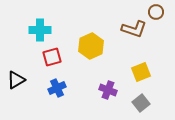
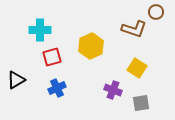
yellow square: moved 4 px left, 4 px up; rotated 36 degrees counterclockwise
purple cross: moved 5 px right
gray square: rotated 30 degrees clockwise
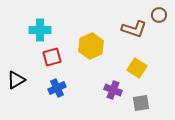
brown circle: moved 3 px right, 3 px down
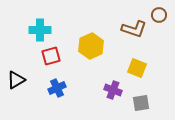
red square: moved 1 px left, 1 px up
yellow square: rotated 12 degrees counterclockwise
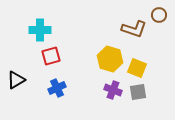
yellow hexagon: moved 19 px right, 13 px down; rotated 20 degrees counterclockwise
gray square: moved 3 px left, 11 px up
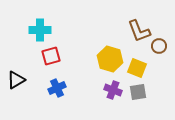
brown circle: moved 31 px down
brown L-shape: moved 5 px right, 2 px down; rotated 50 degrees clockwise
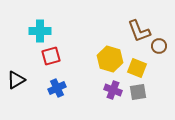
cyan cross: moved 1 px down
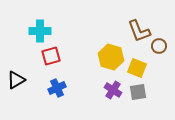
yellow hexagon: moved 1 px right, 2 px up
purple cross: rotated 12 degrees clockwise
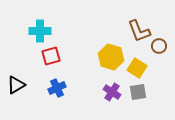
yellow square: rotated 12 degrees clockwise
black triangle: moved 5 px down
purple cross: moved 1 px left, 2 px down
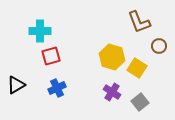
brown L-shape: moved 9 px up
yellow hexagon: moved 1 px right
gray square: moved 2 px right, 10 px down; rotated 30 degrees counterclockwise
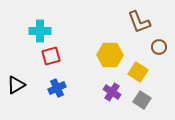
brown circle: moved 1 px down
yellow hexagon: moved 2 px left, 2 px up; rotated 15 degrees counterclockwise
yellow square: moved 1 px right, 4 px down
gray square: moved 2 px right, 2 px up; rotated 18 degrees counterclockwise
